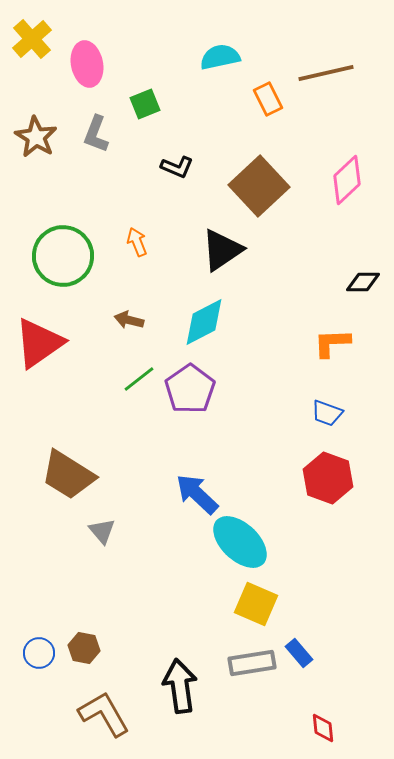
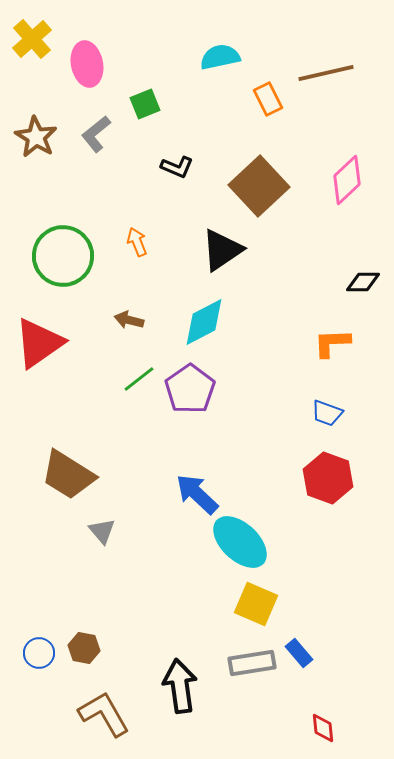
gray L-shape: rotated 30 degrees clockwise
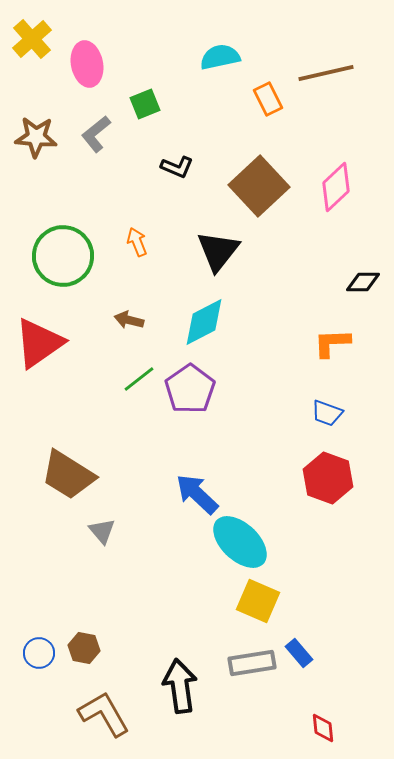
brown star: rotated 27 degrees counterclockwise
pink diamond: moved 11 px left, 7 px down
black triangle: moved 4 px left, 1 px down; rotated 18 degrees counterclockwise
yellow square: moved 2 px right, 3 px up
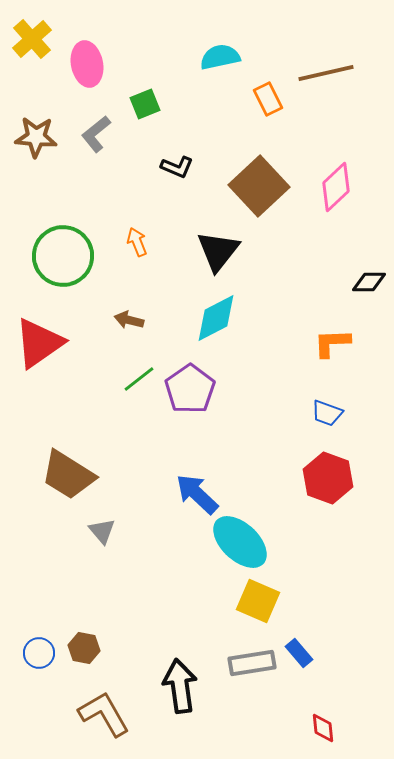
black diamond: moved 6 px right
cyan diamond: moved 12 px right, 4 px up
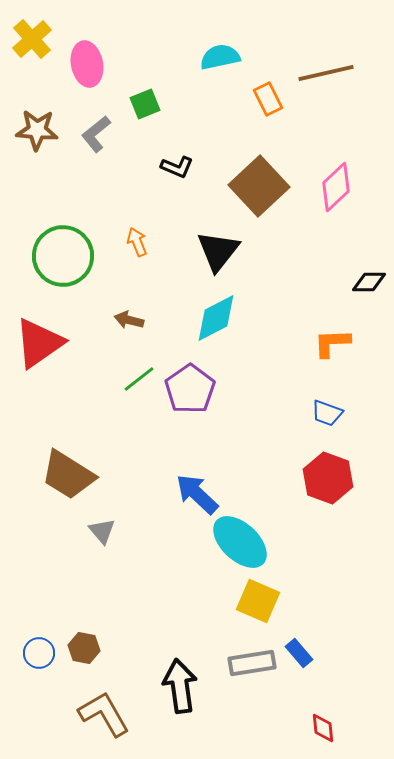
brown star: moved 1 px right, 7 px up
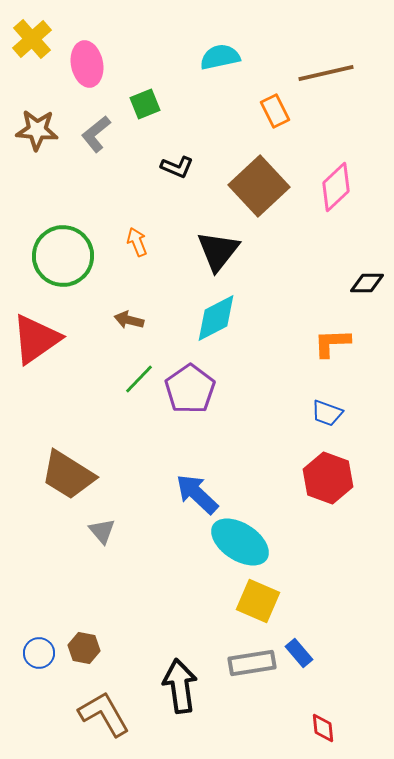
orange rectangle: moved 7 px right, 12 px down
black diamond: moved 2 px left, 1 px down
red triangle: moved 3 px left, 4 px up
green line: rotated 8 degrees counterclockwise
cyan ellipse: rotated 10 degrees counterclockwise
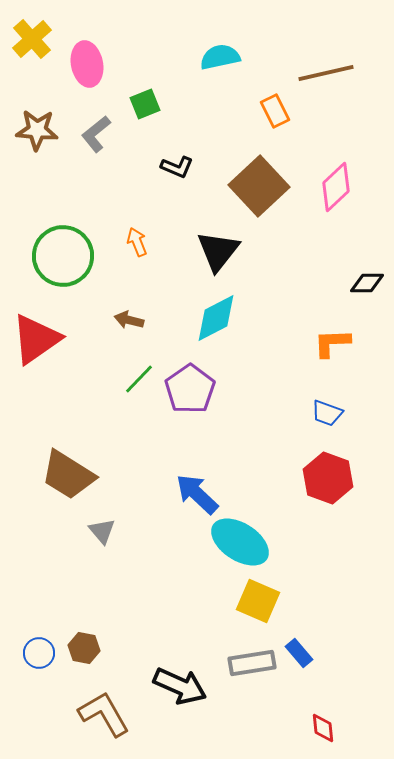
black arrow: rotated 122 degrees clockwise
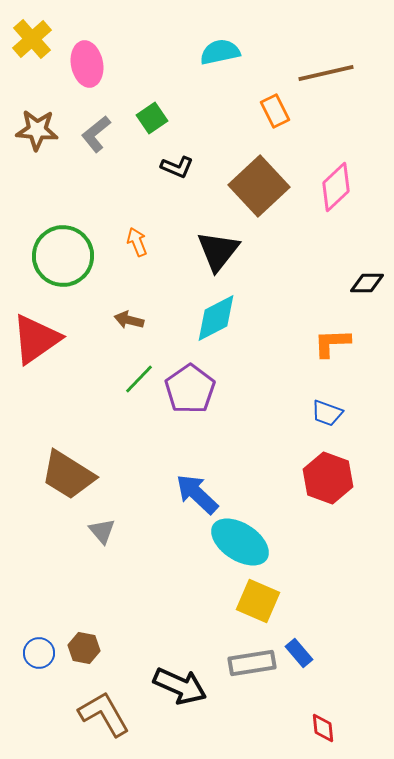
cyan semicircle: moved 5 px up
green square: moved 7 px right, 14 px down; rotated 12 degrees counterclockwise
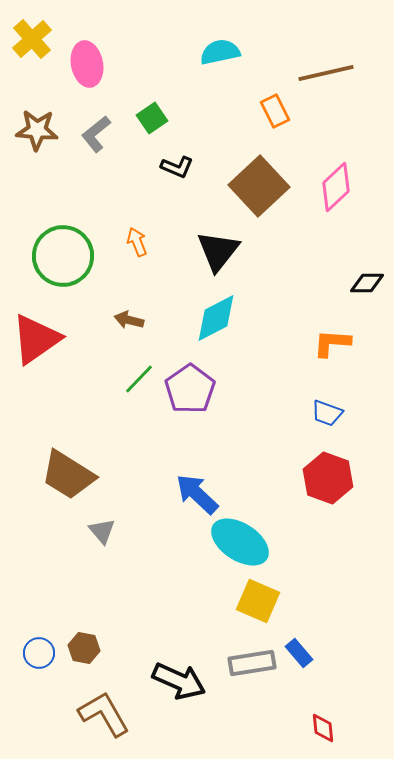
orange L-shape: rotated 6 degrees clockwise
black arrow: moved 1 px left, 5 px up
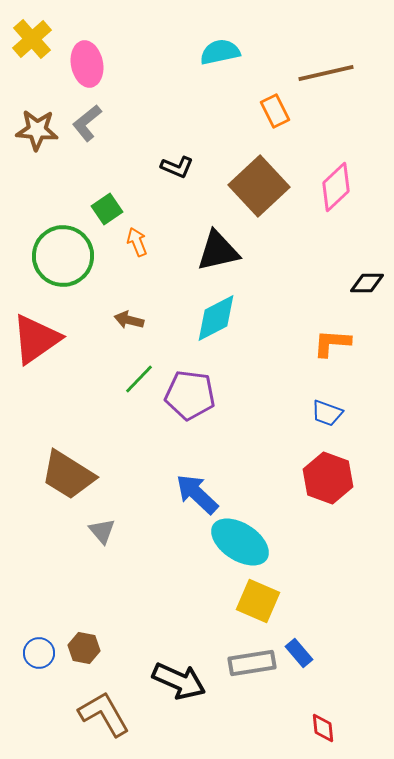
green square: moved 45 px left, 91 px down
gray L-shape: moved 9 px left, 11 px up
black triangle: rotated 39 degrees clockwise
purple pentagon: moved 6 px down; rotated 30 degrees counterclockwise
